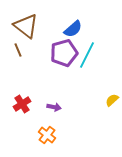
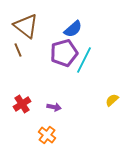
cyan line: moved 3 px left, 5 px down
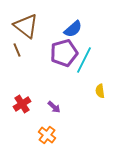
brown line: moved 1 px left
yellow semicircle: moved 12 px left, 9 px up; rotated 56 degrees counterclockwise
purple arrow: rotated 32 degrees clockwise
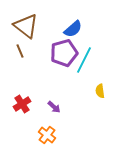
brown line: moved 3 px right, 1 px down
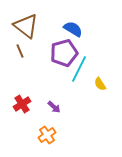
blue semicircle: rotated 108 degrees counterclockwise
cyan line: moved 5 px left, 9 px down
yellow semicircle: moved 7 px up; rotated 24 degrees counterclockwise
orange cross: rotated 18 degrees clockwise
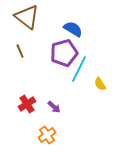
brown triangle: moved 1 px right, 9 px up
red cross: moved 5 px right
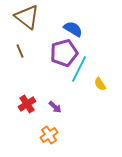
purple arrow: moved 1 px right
orange cross: moved 2 px right
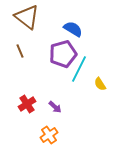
purple pentagon: moved 1 px left, 1 px down
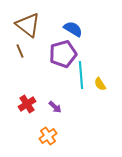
brown triangle: moved 1 px right, 8 px down
cyan line: moved 2 px right, 6 px down; rotated 32 degrees counterclockwise
orange cross: moved 1 px left, 1 px down
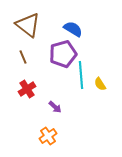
brown line: moved 3 px right, 6 px down
red cross: moved 15 px up
